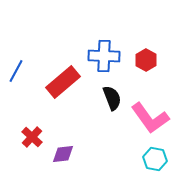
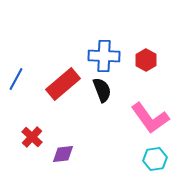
blue line: moved 8 px down
red rectangle: moved 2 px down
black semicircle: moved 10 px left, 8 px up
cyan hexagon: rotated 20 degrees counterclockwise
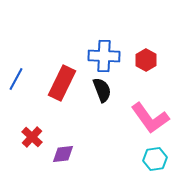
red rectangle: moved 1 px left, 1 px up; rotated 24 degrees counterclockwise
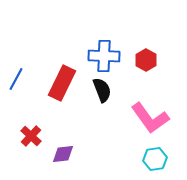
red cross: moved 1 px left, 1 px up
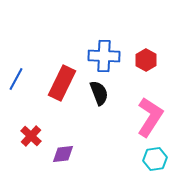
black semicircle: moved 3 px left, 3 px down
pink L-shape: moved 1 px up; rotated 111 degrees counterclockwise
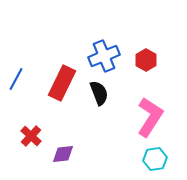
blue cross: rotated 24 degrees counterclockwise
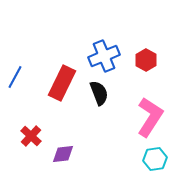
blue line: moved 1 px left, 2 px up
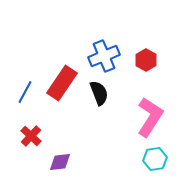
blue line: moved 10 px right, 15 px down
red rectangle: rotated 8 degrees clockwise
purple diamond: moved 3 px left, 8 px down
